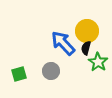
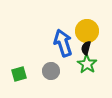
blue arrow: rotated 24 degrees clockwise
green star: moved 11 px left, 2 px down
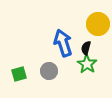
yellow circle: moved 11 px right, 7 px up
gray circle: moved 2 px left
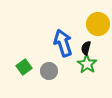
green square: moved 5 px right, 7 px up; rotated 21 degrees counterclockwise
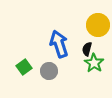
yellow circle: moved 1 px down
blue arrow: moved 4 px left, 1 px down
black semicircle: moved 1 px right, 1 px down
green star: moved 7 px right, 1 px up
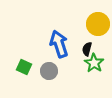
yellow circle: moved 1 px up
green square: rotated 28 degrees counterclockwise
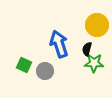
yellow circle: moved 1 px left, 1 px down
green star: rotated 30 degrees counterclockwise
green square: moved 2 px up
gray circle: moved 4 px left
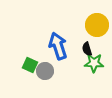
blue arrow: moved 1 px left, 2 px down
black semicircle: rotated 32 degrees counterclockwise
green square: moved 6 px right
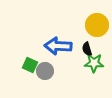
blue arrow: rotated 68 degrees counterclockwise
